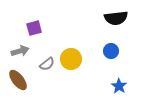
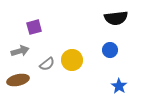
purple square: moved 1 px up
blue circle: moved 1 px left, 1 px up
yellow circle: moved 1 px right, 1 px down
brown ellipse: rotated 65 degrees counterclockwise
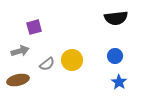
blue circle: moved 5 px right, 6 px down
blue star: moved 4 px up
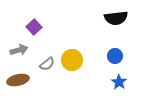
purple square: rotated 28 degrees counterclockwise
gray arrow: moved 1 px left, 1 px up
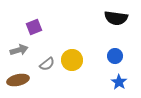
black semicircle: rotated 15 degrees clockwise
purple square: rotated 21 degrees clockwise
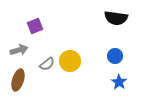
purple square: moved 1 px right, 1 px up
yellow circle: moved 2 px left, 1 px down
brown ellipse: rotated 60 degrees counterclockwise
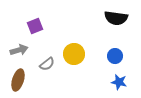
yellow circle: moved 4 px right, 7 px up
blue star: rotated 21 degrees counterclockwise
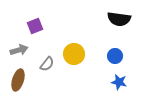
black semicircle: moved 3 px right, 1 px down
gray semicircle: rotated 14 degrees counterclockwise
